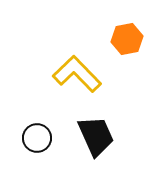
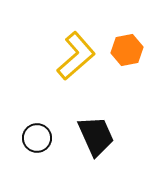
orange hexagon: moved 11 px down
yellow L-shape: moved 1 px left, 18 px up; rotated 93 degrees clockwise
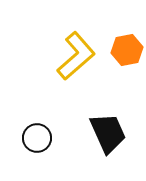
black trapezoid: moved 12 px right, 3 px up
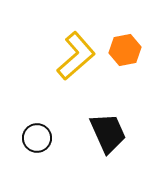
orange hexagon: moved 2 px left
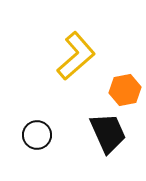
orange hexagon: moved 40 px down
black circle: moved 3 px up
